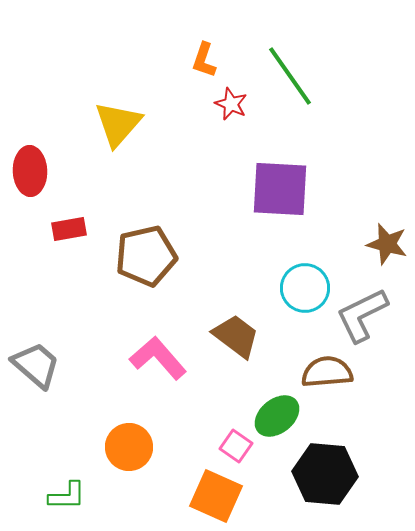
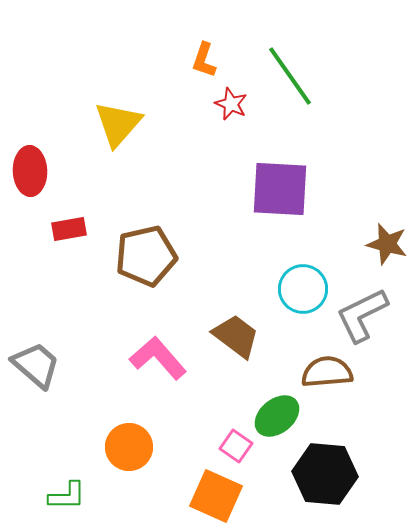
cyan circle: moved 2 px left, 1 px down
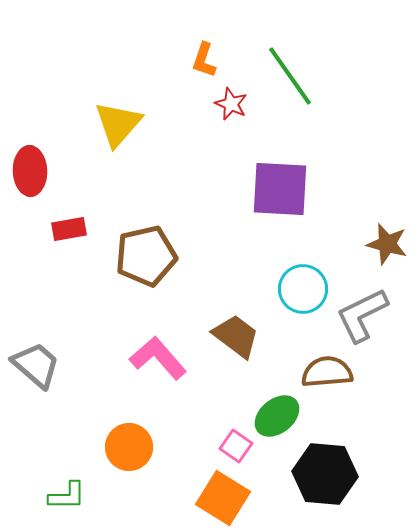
orange square: moved 7 px right, 2 px down; rotated 8 degrees clockwise
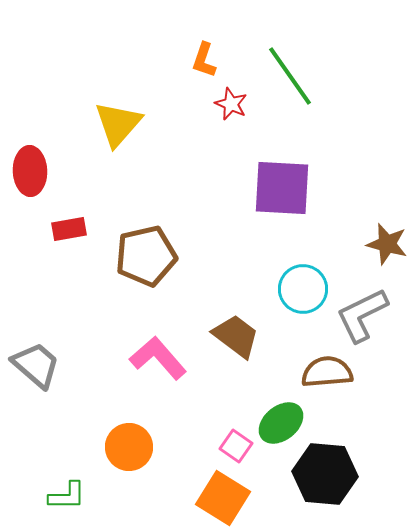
purple square: moved 2 px right, 1 px up
green ellipse: moved 4 px right, 7 px down
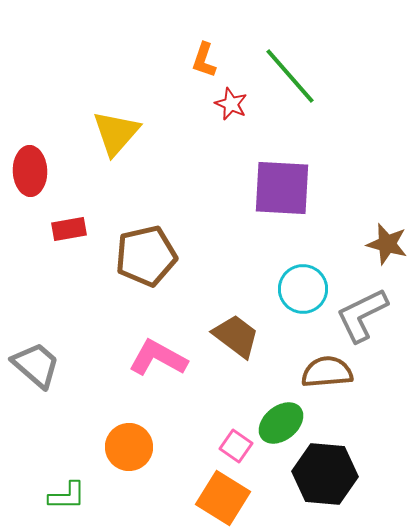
green line: rotated 6 degrees counterclockwise
yellow triangle: moved 2 px left, 9 px down
pink L-shape: rotated 20 degrees counterclockwise
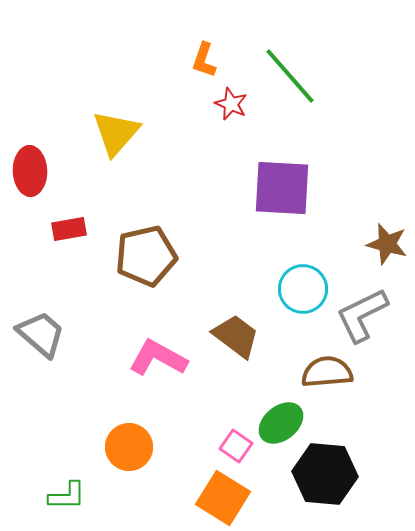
gray trapezoid: moved 5 px right, 31 px up
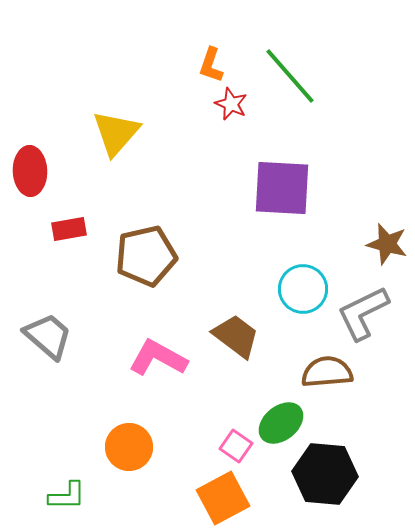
orange L-shape: moved 7 px right, 5 px down
gray L-shape: moved 1 px right, 2 px up
gray trapezoid: moved 7 px right, 2 px down
orange square: rotated 30 degrees clockwise
